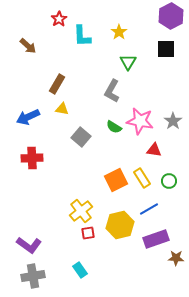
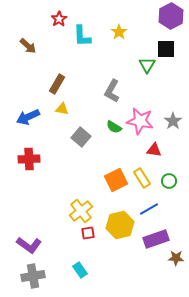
green triangle: moved 19 px right, 3 px down
red cross: moved 3 px left, 1 px down
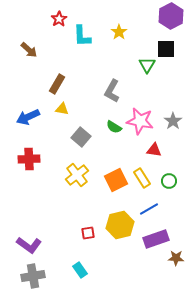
brown arrow: moved 1 px right, 4 px down
yellow cross: moved 4 px left, 36 px up
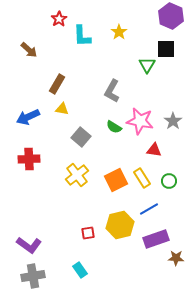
purple hexagon: rotated 10 degrees counterclockwise
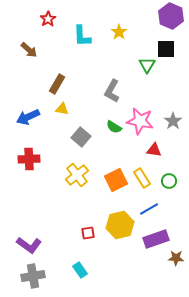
red star: moved 11 px left
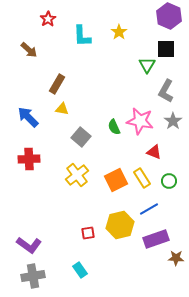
purple hexagon: moved 2 px left
gray L-shape: moved 54 px right
blue arrow: rotated 70 degrees clockwise
green semicircle: rotated 35 degrees clockwise
red triangle: moved 2 px down; rotated 14 degrees clockwise
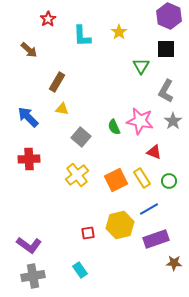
green triangle: moved 6 px left, 1 px down
brown rectangle: moved 2 px up
brown star: moved 2 px left, 5 px down
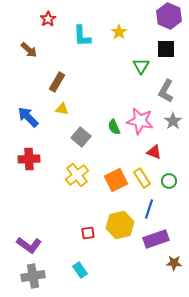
blue line: rotated 42 degrees counterclockwise
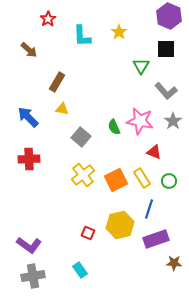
gray L-shape: rotated 70 degrees counterclockwise
yellow cross: moved 6 px right
red square: rotated 32 degrees clockwise
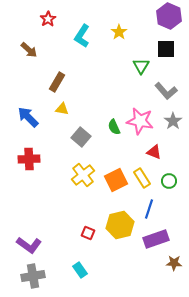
cyan L-shape: rotated 35 degrees clockwise
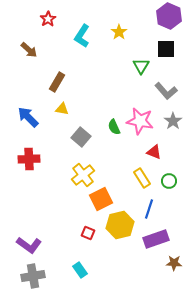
orange square: moved 15 px left, 19 px down
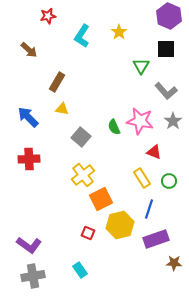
red star: moved 3 px up; rotated 21 degrees clockwise
